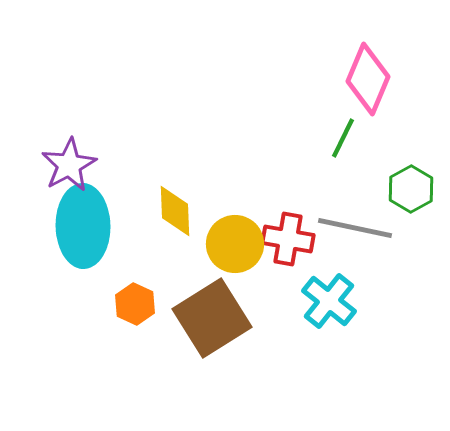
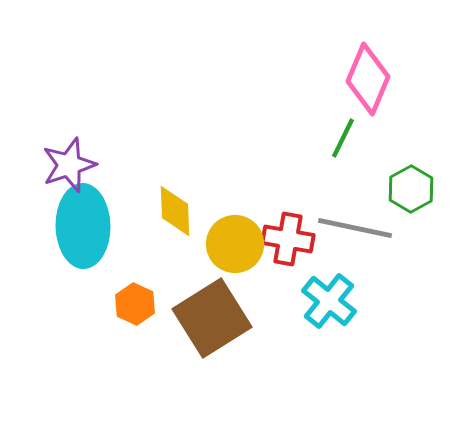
purple star: rotated 10 degrees clockwise
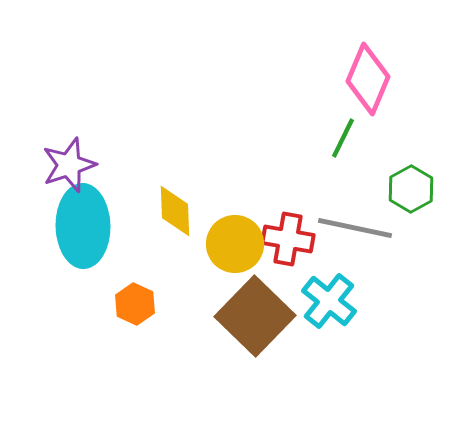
brown square: moved 43 px right, 2 px up; rotated 14 degrees counterclockwise
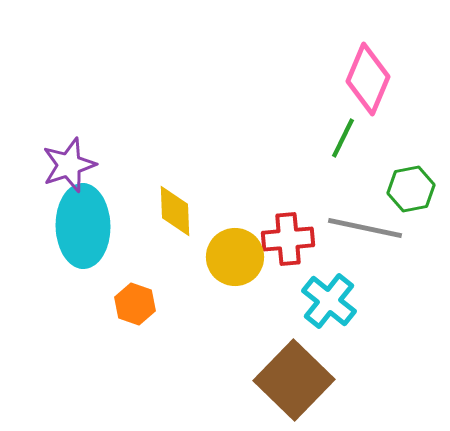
green hexagon: rotated 18 degrees clockwise
gray line: moved 10 px right
red cross: rotated 15 degrees counterclockwise
yellow circle: moved 13 px down
orange hexagon: rotated 6 degrees counterclockwise
brown square: moved 39 px right, 64 px down
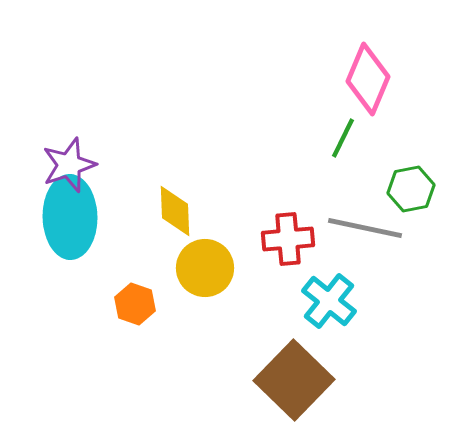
cyan ellipse: moved 13 px left, 9 px up
yellow circle: moved 30 px left, 11 px down
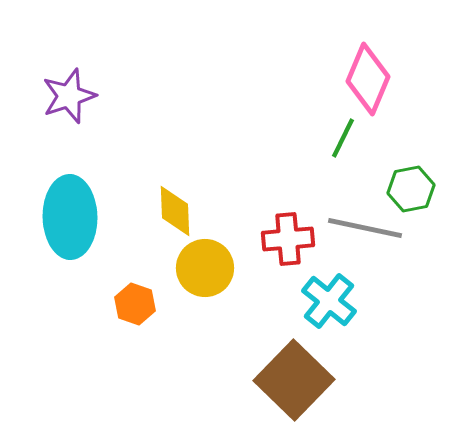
purple star: moved 69 px up
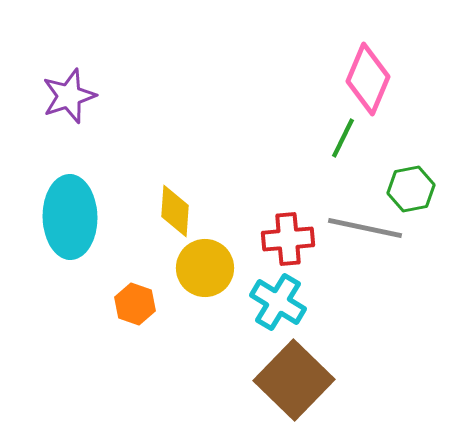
yellow diamond: rotated 6 degrees clockwise
cyan cross: moved 51 px left, 1 px down; rotated 8 degrees counterclockwise
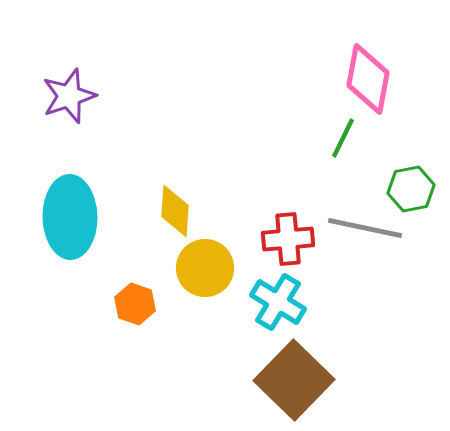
pink diamond: rotated 12 degrees counterclockwise
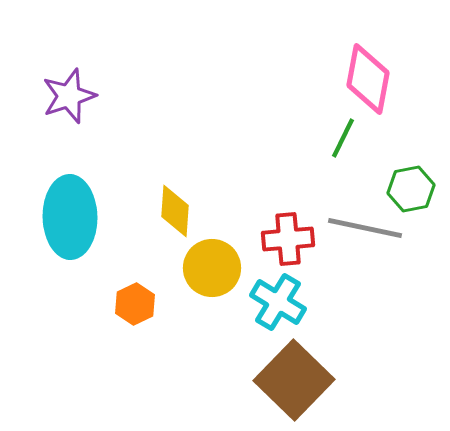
yellow circle: moved 7 px right
orange hexagon: rotated 15 degrees clockwise
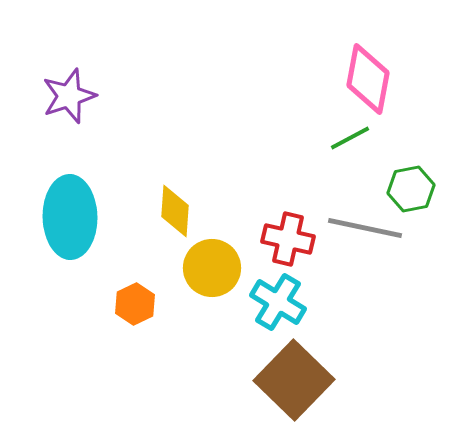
green line: moved 7 px right; rotated 36 degrees clockwise
red cross: rotated 18 degrees clockwise
